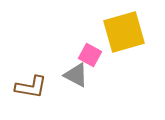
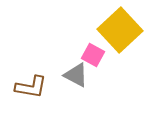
yellow square: moved 4 px left, 2 px up; rotated 27 degrees counterclockwise
pink square: moved 3 px right
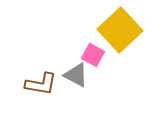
brown L-shape: moved 10 px right, 3 px up
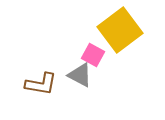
yellow square: rotated 6 degrees clockwise
gray triangle: moved 4 px right
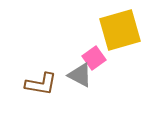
yellow square: rotated 21 degrees clockwise
pink square: moved 1 px right, 3 px down; rotated 25 degrees clockwise
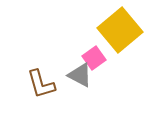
yellow square: rotated 24 degrees counterclockwise
brown L-shape: rotated 64 degrees clockwise
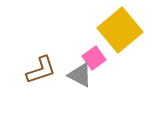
brown L-shape: moved 14 px up; rotated 92 degrees counterclockwise
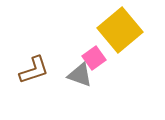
brown L-shape: moved 7 px left
gray triangle: rotated 8 degrees counterclockwise
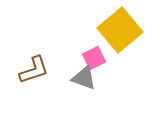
pink square: rotated 10 degrees clockwise
gray triangle: moved 4 px right, 3 px down
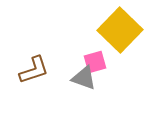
yellow square: rotated 6 degrees counterclockwise
pink square: moved 1 px right, 4 px down; rotated 10 degrees clockwise
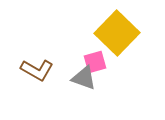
yellow square: moved 3 px left, 3 px down
brown L-shape: moved 3 px right; rotated 48 degrees clockwise
